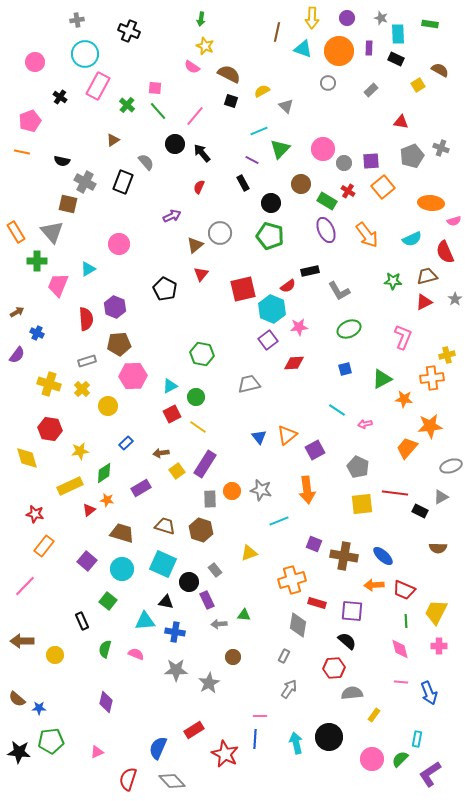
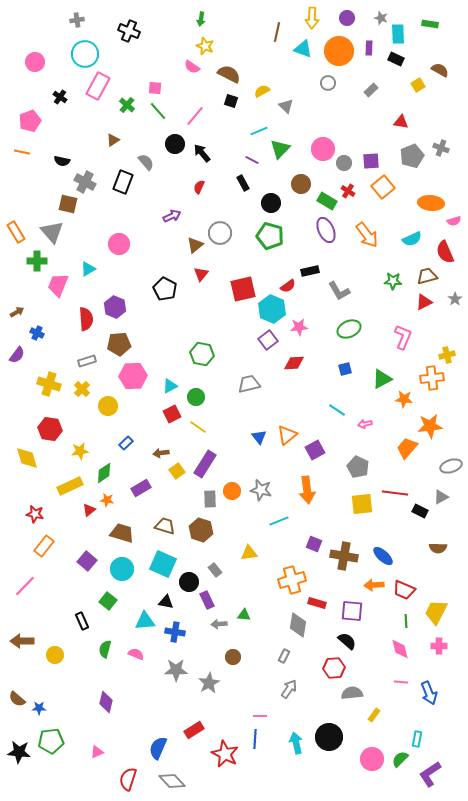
yellow triangle at (249, 553): rotated 12 degrees clockwise
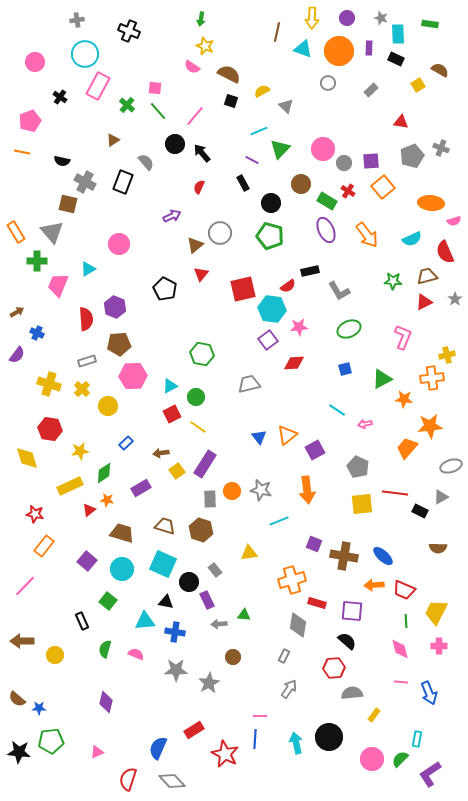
cyan hexagon at (272, 309): rotated 16 degrees counterclockwise
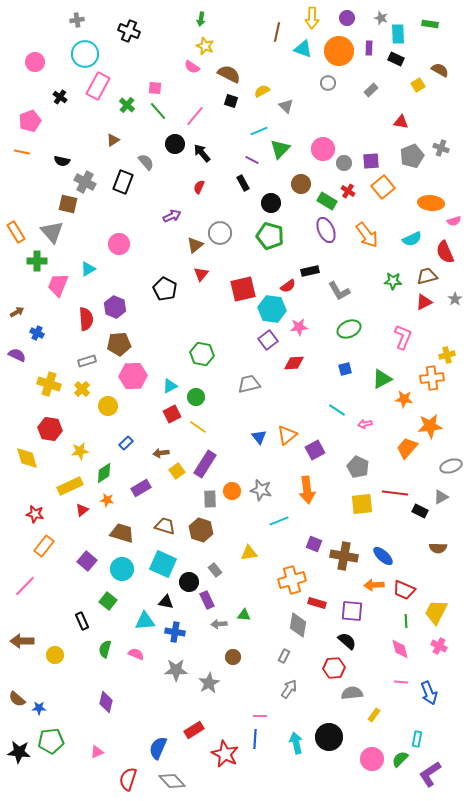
purple semicircle at (17, 355): rotated 102 degrees counterclockwise
red triangle at (89, 510): moved 7 px left
pink cross at (439, 646): rotated 28 degrees clockwise
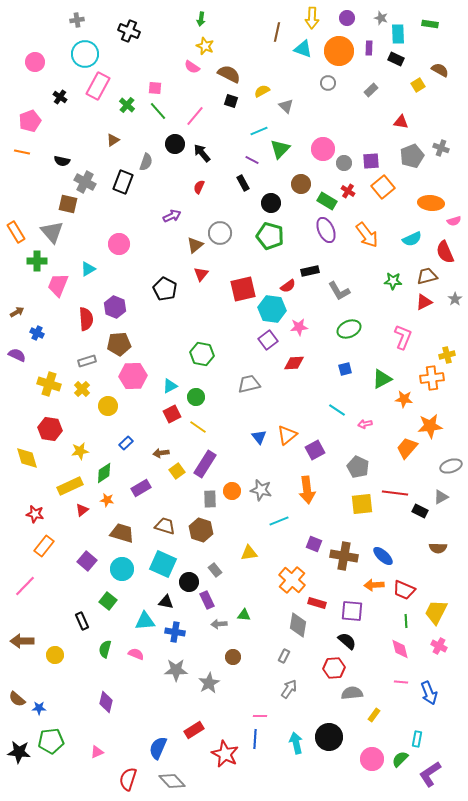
gray semicircle at (146, 162): rotated 60 degrees clockwise
orange cross at (292, 580): rotated 32 degrees counterclockwise
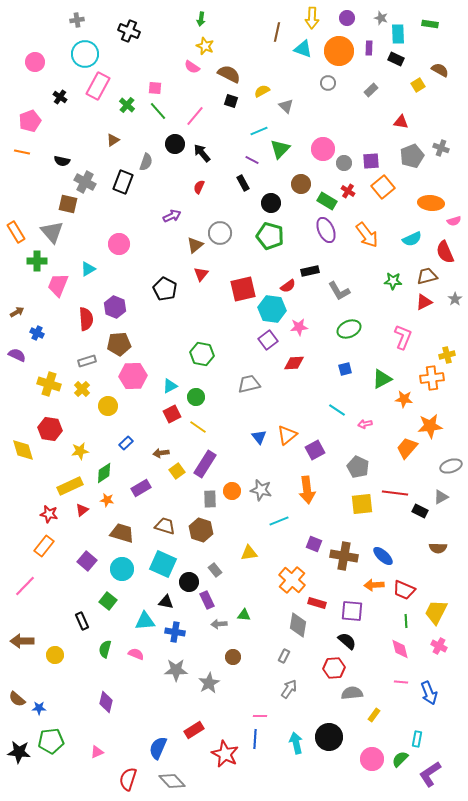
yellow diamond at (27, 458): moved 4 px left, 8 px up
red star at (35, 514): moved 14 px right
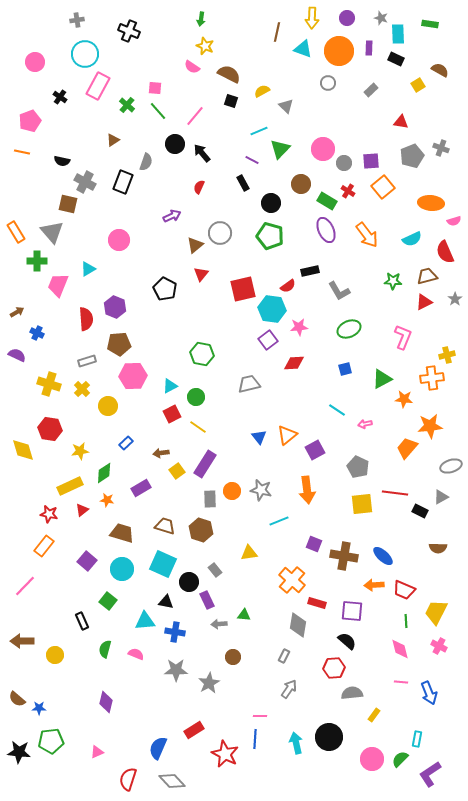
pink circle at (119, 244): moved 4 px up
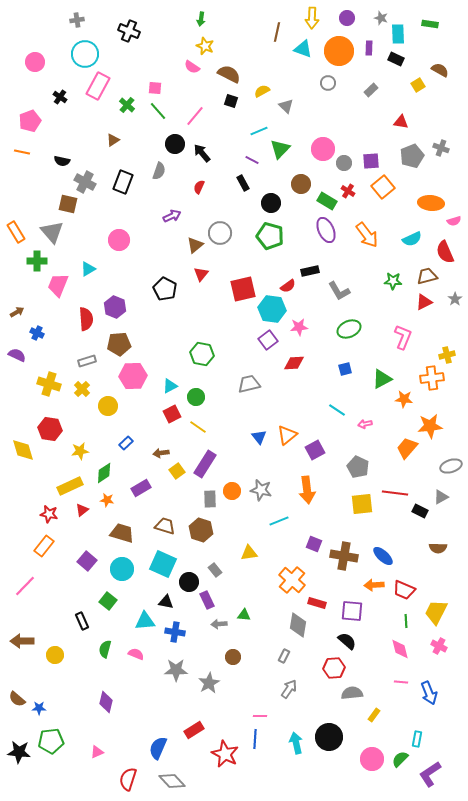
gray semicircle at (146, 162): moved 13 px right, 9 px down
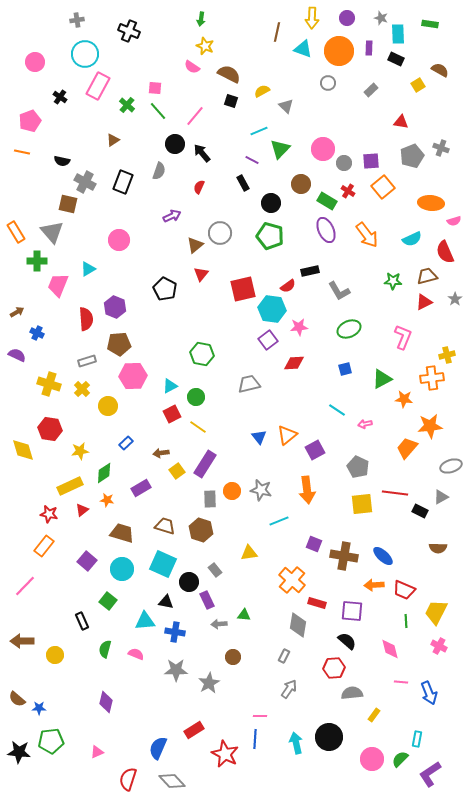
pink diamond at (400, 649): moved 10 px left
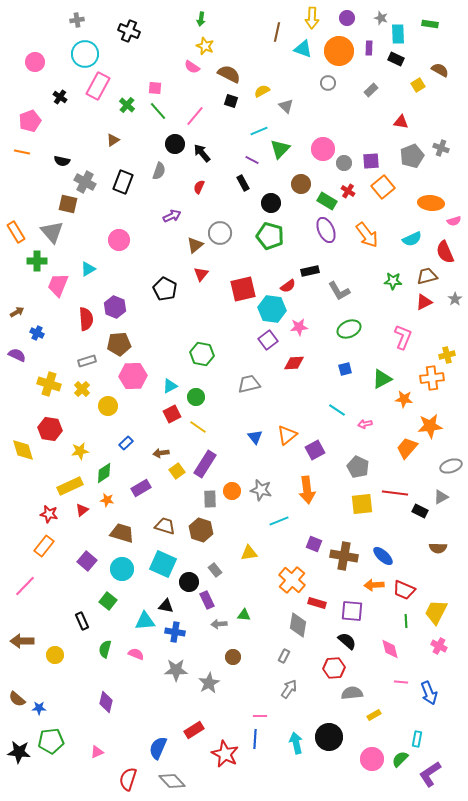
blue triangle at (259, 437): moved 4 px left
black triangle at (166, 602): moved 4 px down
yellow rectangle at (374, 715): rotated 24 degrees clockwise
